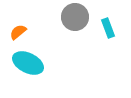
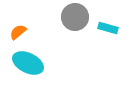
cyan rectangle: rotated 54 degrees counterclockwise
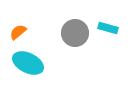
gray circle: moved 16 px down
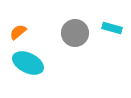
cyan rectangle: moved 4 px right
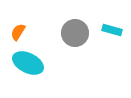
cyan rectangle: moved 2 px down
orange semicircle: rotated 18 degrees counterclockwise
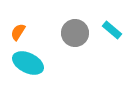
cyan rectangle: rotated 24 degrees clockwise
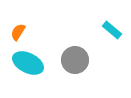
gray circle: moved 27 px down
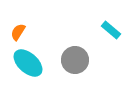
cyan rectangle: moved 1 px left
cyan ellipse: rotated 16 degrees clockwise
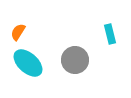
cyan rectangle: moved 1 px left, 4 px down; rotated 36 degrees clockwise
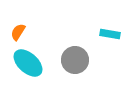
cyan rectangle: rotated 66 degrees counterclockwise
